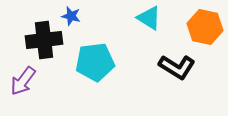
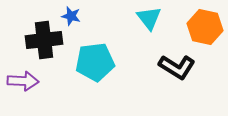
cyan triangle: rotated 20 degrees clockwise
purple arrow: rotated 124 degrees counterclockwise
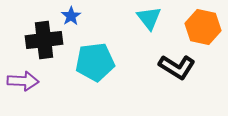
blue star: rotated 24 degrees clockwise
orange hexagon: moved 2 px left
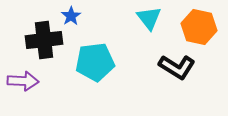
orange hexagon: moved 4 px left
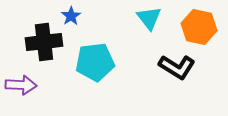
black cross: moved 2 px down
purple arrow: moved 2 px left, 4 px down
